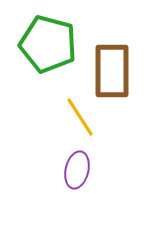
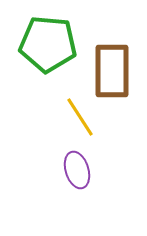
green pentagon: rotated 10 degrees counterclockwise
purple ellipse: rotated 30 degrees counterclockwise
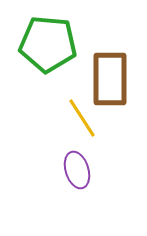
brown rectangle: moved 2 px left, 8 px down
yellow line: moved 2 px right, 1 px down
